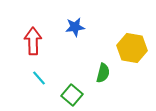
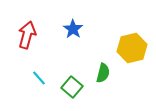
blue star: moved 2 px left, 2 px down; rotated 30 degrees counterclockwise
red arrow: moved 6 px left, 6 px up; rotated 16 degrees clockwise
yellow hexagon: rotated 24 degrees counterclockwise
green square: moved 8 px up
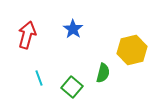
yellow hexagon: moved 2 px down
cyan line: rotated 21 degrees clockwise
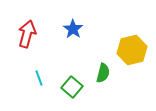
red arrow: moved 1 px up
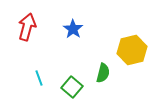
red arrow: moved 7 px up
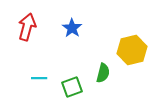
blue star: moved 1 px left, 1 px up
cyan line: rotated 70 degrees counterclockwise
green square: rotated 30 degrees clockwise
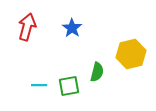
yellow hexagon: moved 1 px left, 4 px down
green semicircle: moved 6 px left, 1 px up
cyan line: moved 7 px down
green square: moved 3 px left, 1 px up; rotated 10 degrees clockwise
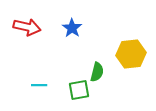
red arrow: rotated 88 degrees clockwise
yellow hexagon: rotated 8 degrees clockwise
green square: moved 10 px right, 4 px down
